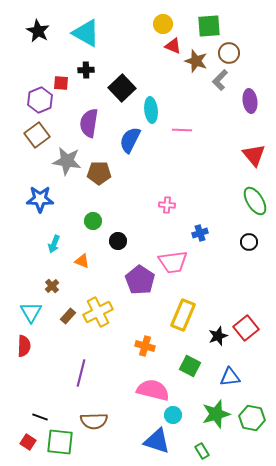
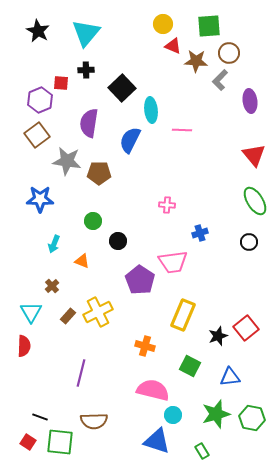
cyan triangle at (86, 33): rotated 40 degrees clockwise
brown star at (196, 61): rotated 15 degrees counterclockwise
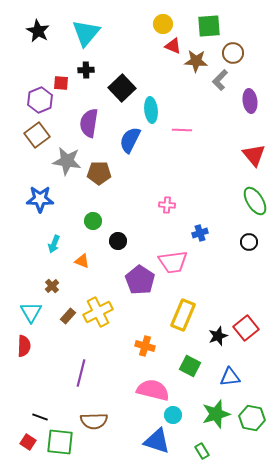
brown circle at (229, 53): moved 4 px right
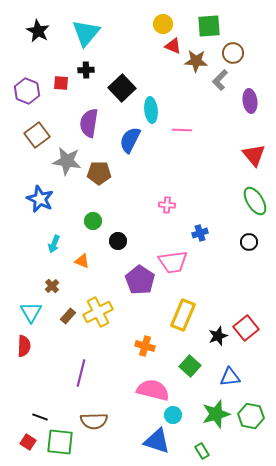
purple hexagon at (40, 100): moved 13 px left, 9 px up; rotated 15 degrees counterclockwise
blue star at (40, 199): rotated 24 degrees clockwise
green square at (190, 366): rotated 15 degrees clockwise
green hexagon at (252, 418): moved 1 px left, 2 px up
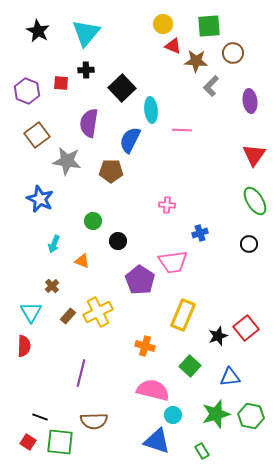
gray L-shape at (220, 80): moved 9 px left, 6 px down
red triangle at (254, 155): rotated 15 degrees clockwise
brown pentagon at (99, 173): moved 12 px right, 2 px up
black circle at (249, 242): moved 2 px down
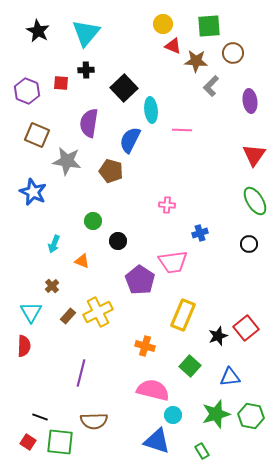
black square at (122, 88): moved 2 px right
brown square at (37, 135): rotated 30 degrees counterclockwise
brown pentagon at (111, 171): rotated 15 degrees clockwise
blue star at (40, 199): moved 7 px left, 7 px up
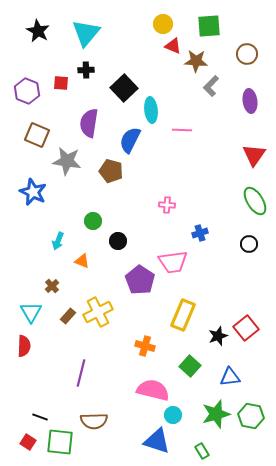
brown circle at (233, 53): moved 14 px right, 1 px down
cyan arrow at (54, 244): moved 4 px right, 3 px up
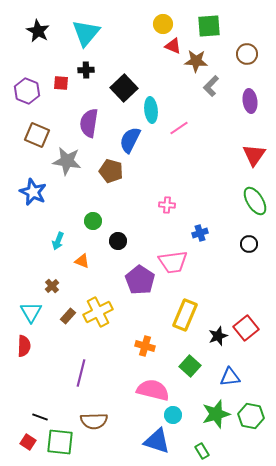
pink line at (182, 130): moved 3 px left, 2 px up; rotated 36 degrees counterclockwise
yellow rectangle at (183, 315): moved 2 px right
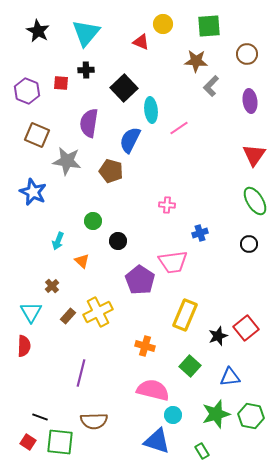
red triangle at (173, 46): moved 32 px left, 4 px up
orange triangle at (82, 261): rotated 21 degrees clockwise
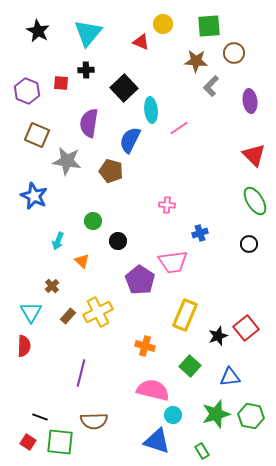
cyan triangle at (86, 33): moved 2 px right
brown circle at (247, 54): moved 13 px left, 1 px up
red triangle at (254, 155): rotated 20 degrees counterclockwise
blue star at (33, 192): moved 1 px right, 4 px down
